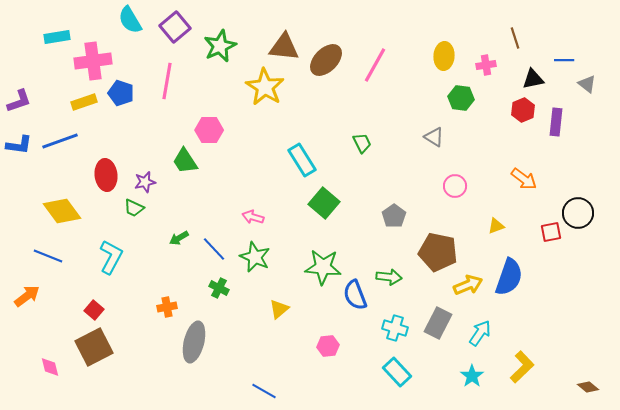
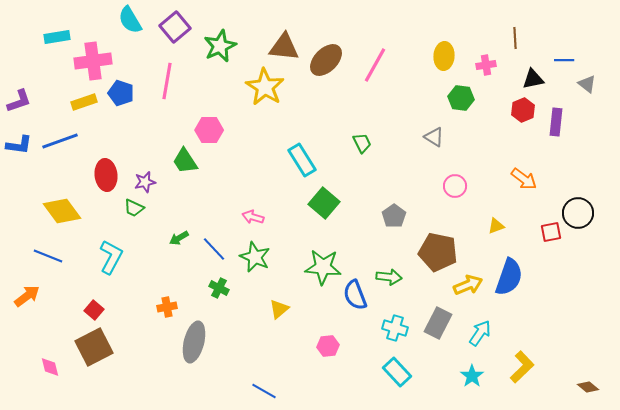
brown line at (515, 38): rotated 15 degrees clockwise
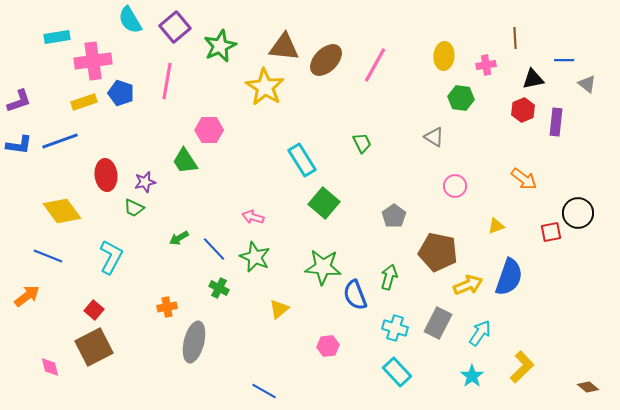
green arrow at (389, 277): rotated 80 degrees counterclockwise
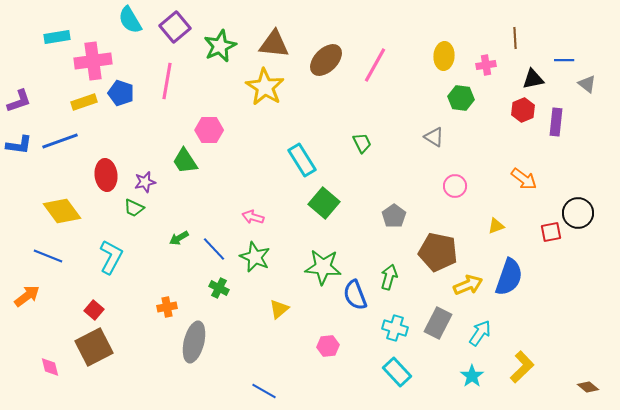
brown triangle at (284, 47): moved 10 px left, 3 px up
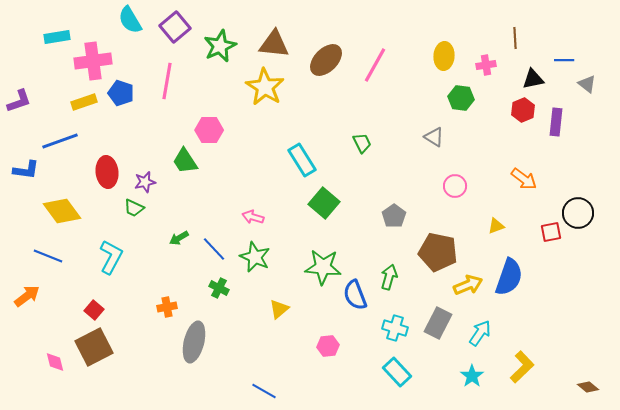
blue L-shape at (19, 145): moved 7 px right, 25 px down
red ellipse at (106, 175): moved 1 px right, 3 px up
pink diamond at (50, 367): moved 5 px right, 5 px up
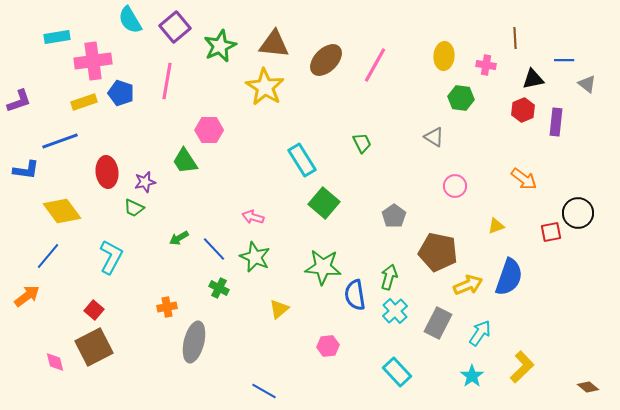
pink cross at (486, 65): rotated 18 degrees clockwise
blue line at (48, 256): rotated 72 degrees counterclockwise
blue semicircle at (355, 295): rotated 12 degrees clockwise
cyan cross at (395, 328): moved 17 px up; rotated 30 degrees clockwise
